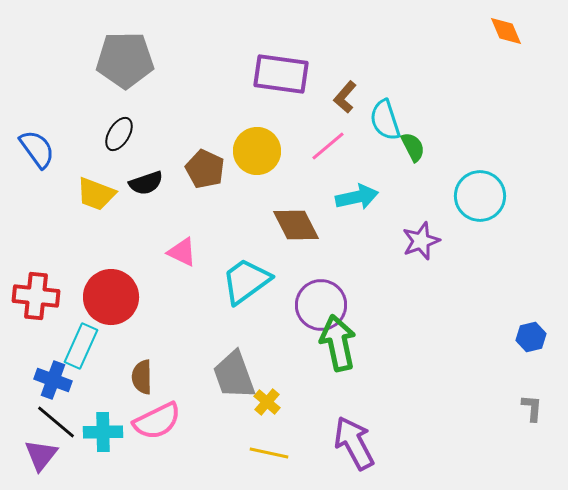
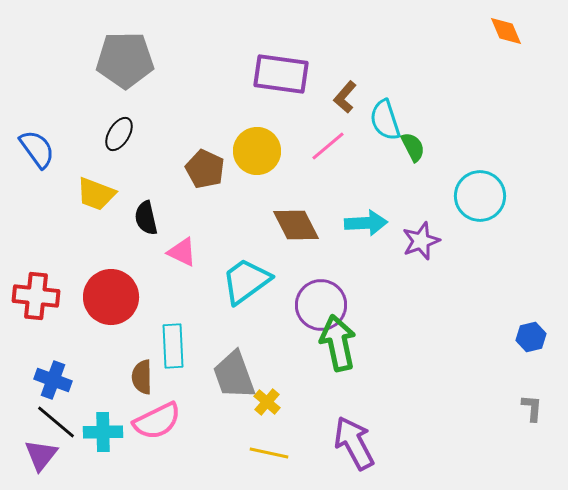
black semicircle: moved 35 px down; rotated 96 degrees clockwise
cyan arrow: moved 9 px right, 26 px down; rotated 9 degrees clockwise
cyan rectangle: moved 92 px right; rotated 27 degrees counterclockwise
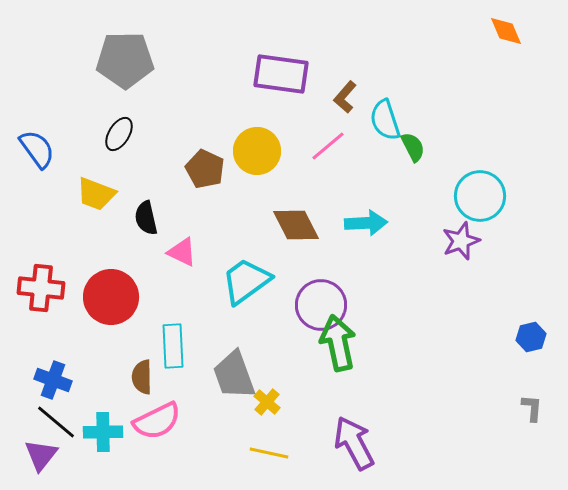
purple star: moved 40 px right
red cross: moved 5 px right, 8 px up
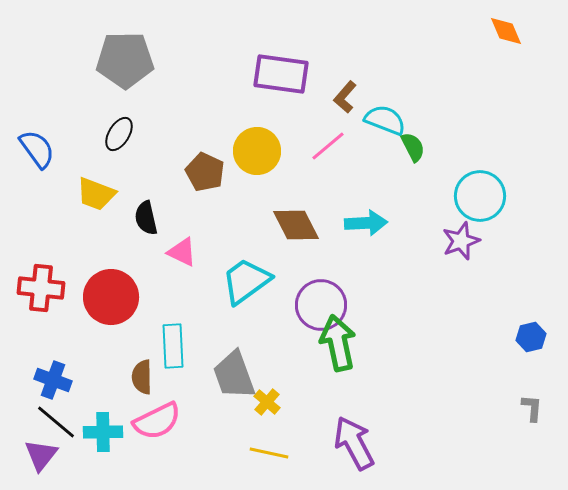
cyan semicircle: rotated 129 degrees clockwise
brown pentagon: moved 3 px down
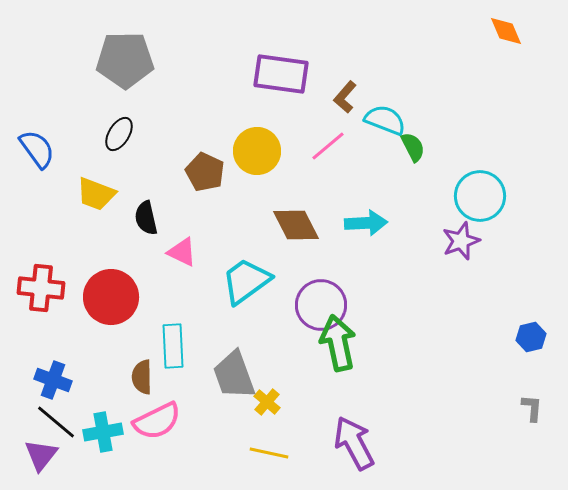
cyan cross: rotated 9 degrees counterclockwise
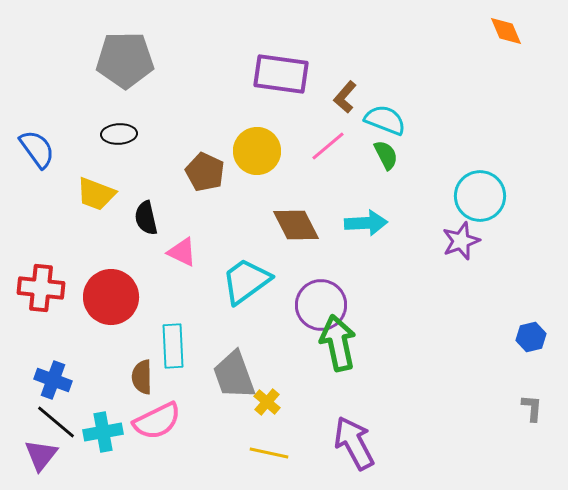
black ellipse: rotated 56 degrees clockwise
green semicircle: moved 27 px left, 8 px down
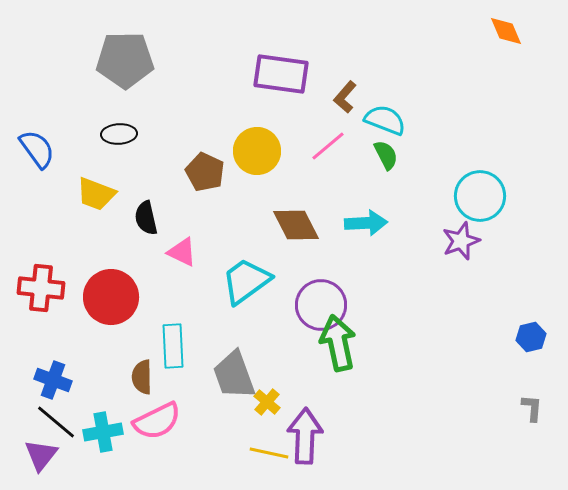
purple arrow: moved 49 px left, 7 px up; rotated 30 degrees clockwise
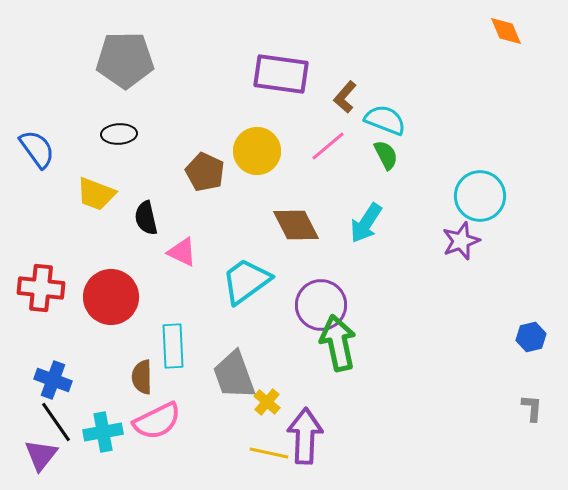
cyan arrow: rotated 126 degrees clockwise
black line: rotated 15 degrees clockwise
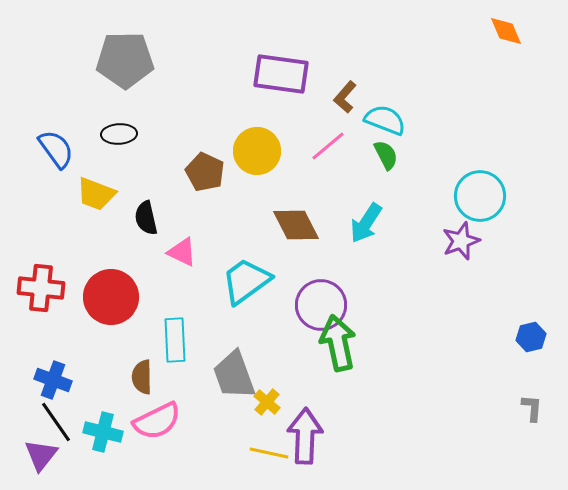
blue semicircle: moved 19 px right
cyan rectangle: moved 2 px right, 6 px up
cyan cross: rotated 24 degrees clockwise
